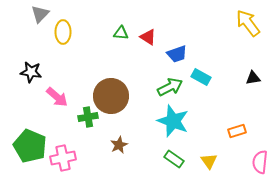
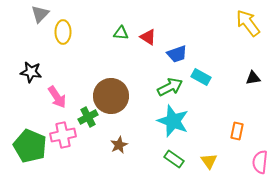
pink arrow: rotated 15 degrees clockwise
green cross: rotated 18 degrees counterclockwise
orange rectangle: rotated 60 degrees counterclockwise
pink cross: moved 23 px up
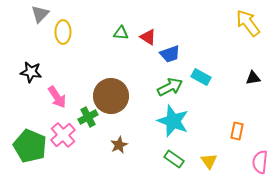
blue trapezoid: moved 7 px left
pink cross: rotated 30 degrees counterclockwise
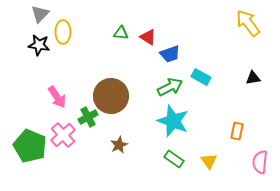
black star: moved 8 px right, 27 px up
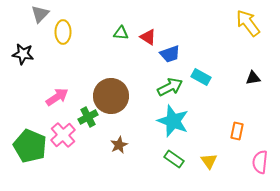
black star: moved 16 px left, 9 px down
pink arrow: rotated 90 degrees counterclockwise
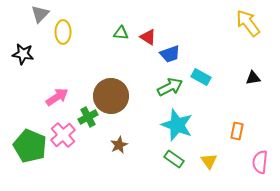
cyan star: moved 4 px right, 4 px down
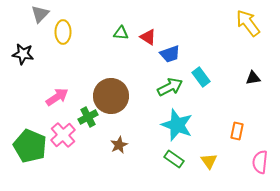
cyan rectangle: rotated 24 degrees clockwise
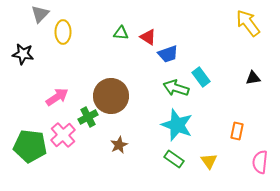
blue trapezoid: moved 2 px left
green arrow: moved 6 px right, 1 px down; rotated 135 degrees counterclockwise
green pentagon: rotated 16 degrees counterclockwise
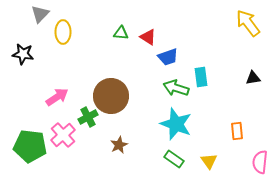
blue trapezoid: moved 3 px down
cyan rectangle: rotated 30 degrees clockwise
cyan star: moved 1 px left, 1 px up
orange rectangle: rotated 18 degrees counterclockwise
